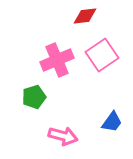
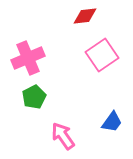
pink cross: moved 29 px left, 2 px up
green pentagon: rotated 10 degrees counterclockwise
pink arrow: rotated 140 degrees counterclockwise
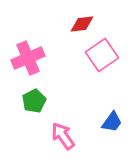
red diamond: moved 3 px left, 8 px down
green pentagon: moved 4 px down
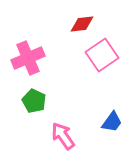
green pentagon: rotated 20 degrees counterclockwise
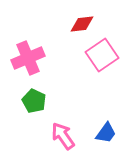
blue trapezoid: moved 6 px left, 11 px down
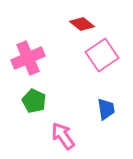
red diamond: rotated 45 degrees clockwise
blue trapezoid: moved 24 px up; rotated 45 degrees counterclockwise
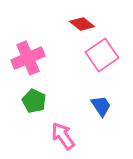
blue trapezoid: moved 5 px left, 3 px up; rotated 25 degrees counterclockwise
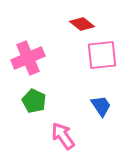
pink square: rotated 28 degrees clockwise
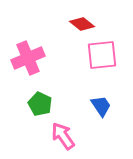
green pentagon: moved 6 px right, 3 px down
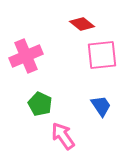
pink cross: moved 2 px left, 2 px up
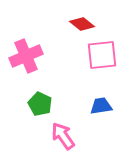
blue trapezoid: rotated 65 degrees counterclockwise
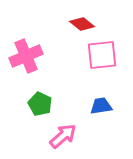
pink arrow: rotated 84 degrees clockwise
